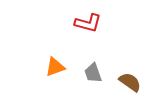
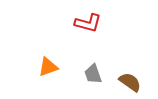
orange triangle: moved 7 px left
gray trapezoid: moved 1 px down
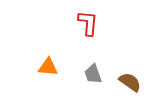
red L-shape: rotated 100 degrees counterclockwise
orange triangle: rotated 25 degrees clockwise
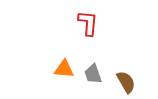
orange triangle: moved 16 px right, 2 px down
brown semicircle: moved 4 px left; rotated 25 degrees clockwise
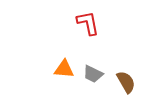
red L-shape: rotated 16 degrees counterclockwise
gray trapezoid: rotated 45 degrees counterclockwise
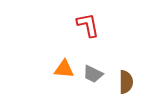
red L-shape: moved 2 px down
brown semicircle: rotated 30 degrees clockwise
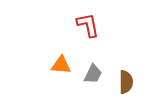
orange triangle: moved 3 px left, 4 px up
gray trapezoid: rotated 90 degrees counterclockwise
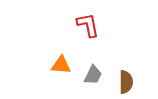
gray trapezoid: moved 1 px down
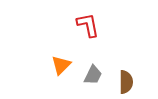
orange triangle: rotated 50 degrees counterclockwise
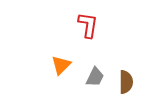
red L-shape: rotated 20 degrees clockwise
gray trapezoid: moved 2 px right, 2 px down
